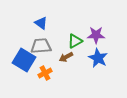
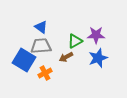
blue triangle: moved 4 px down
blue star: rotated 24 degrees clockwise
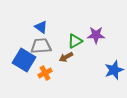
blue star: moved 16 px right, 12 px down
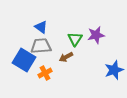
purple star: rotated 12 degrees counterclockwise
green triangle: moved 2 px up; rotated 28 degrees counterclockwise
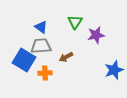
green triangle: moved 17 px up
orange cross: rotated 24 degrees clockwise
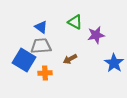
green triangle: rotated 35 degrees counterclockwise
brown arrow: moved 4 px right, 2 px down
blue star: moved 7 px up; rotated 18 degrees counterclockwise
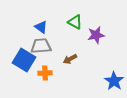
blue star: moved 18 px down
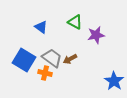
gray trapezoid: moved 11 px right, 12 px down; rotated 40 degrees clockwise
orange cross: rotated 16 degrees clockwise
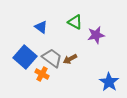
blue square: moved 1 px right, 3 px up; rotated 10 degrees clockwise
orange cross: moved 3 px left, 1 px down; rotated 16 degrees clockwise
blue star: moved 5 px left, 1 px down
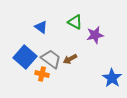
purple star: moved 1 px left
gray trapezoid: moved 1 px left, 1 px down
orange cross: rotated 16 degrees counterclockwise
blue star: moved 3 px right, 4 px up
